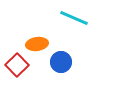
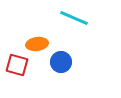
red square: rotated 30 degrees counterclockwise
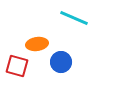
red square: moved 1 px down
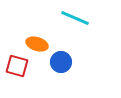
cyan line: moved 1 px right
orange ellipse: rotated 25 degrees clockwise
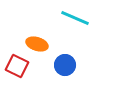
blue circle: moved 4 px right, 3 px down
red square: rotated 10 degrees clockwise
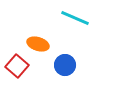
orange ellipse: moved 1 px right
red square: rotated 15 degrees clockwise
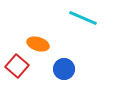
cyan line: moved 8 px right
blue circle: moved 1 px left, 4 px down
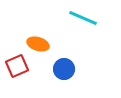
red square: rotated 25 degrees clockwise
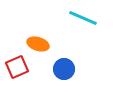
red square: moved 1 px down
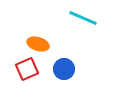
red square: moved 10 px right, 2 px down
